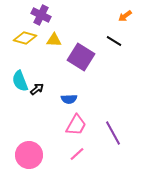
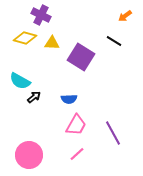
yellow triangle: moved 2 px left, 3 px down
cyan semicircle: rotated 40 degrees counterclockwise
black arrow: moved 3 px left, 8 px down
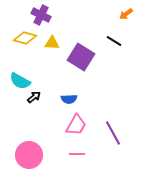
orange arrow: moved 1 px right, 2 px up
pink line: rotated 42 degrees clockwise
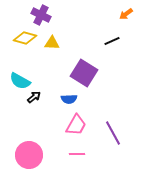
black line: moved 2 px left; rotated 56 degrees counterclockwise
purple square: moved 3 px right, 16 px down
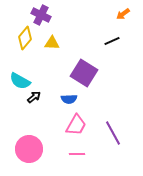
orange arrow: moved 3 px left
yellow diamond: rotated 65 degrees counterclockwise
pink circle: moved 6 px up
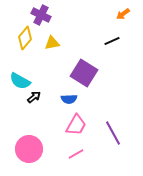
yellow triangle: rotated 14 degrees counterclockwise
pink line: moved 1 px left; rotated 28 degrees counterclockwise
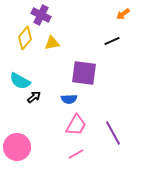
purple square: rotated 24 degrees counterclockwise
pink circle: moved 12 px left, 2 px up
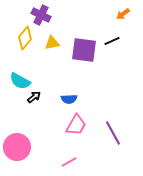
purple square: moved 23 px up
pink line: moved 7 px left, 8 px down
